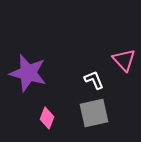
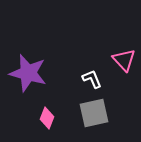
white L-shape: moved 2 px left, 1 px up
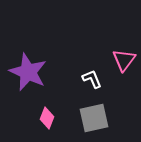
pink triangle: rotated 20 degrees clockwise
purple star: moved 1 px up; rotated 9 degrees clockwise
gray square: moved 5 px down
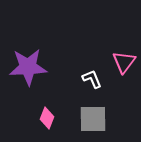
pink triangle: moved 2 px down
purple star: moved 5 px up; rotated 27 degrees counterclockwise
gray square: moved 1 px left, 1 px down; rotated 12 degrees clockwise
